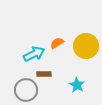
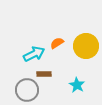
gray circle: moved 1 px right
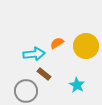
cyan arrow: rotated 20 degrees clockwise
brown rectangle: rotated 40 degrees clockwise
gray circle: moved 1 px left, 1 px down
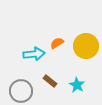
brown rectangle: moved 6 px right, 7 px down
gray circle: moved 5 px left
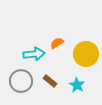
yellow circle: moved 8 px down
gray circle: moved 10 px up
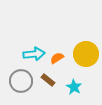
orange semicircle: moved 15 px down
brown rectangle: moved 2 px left, 1 px up
cyan star: moved 3 px left, 2 px down
